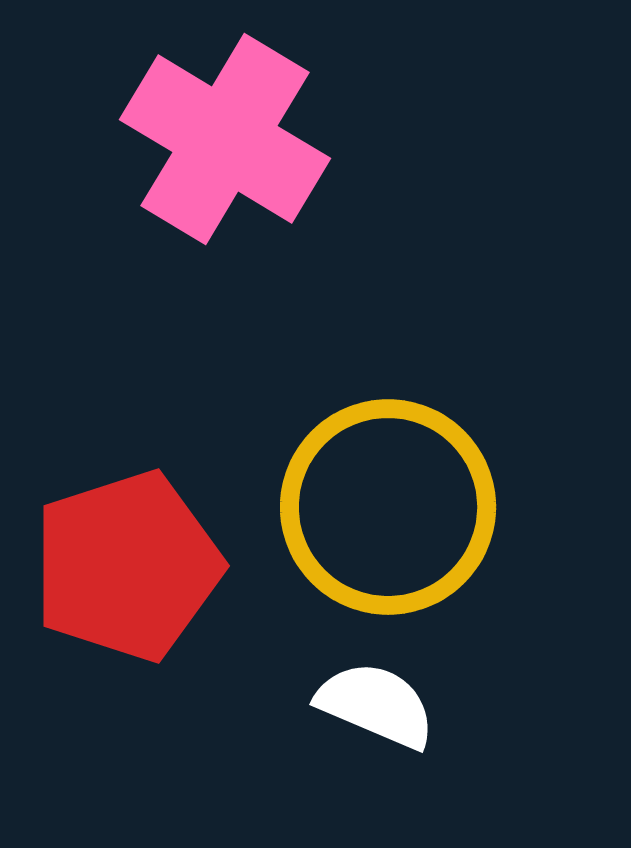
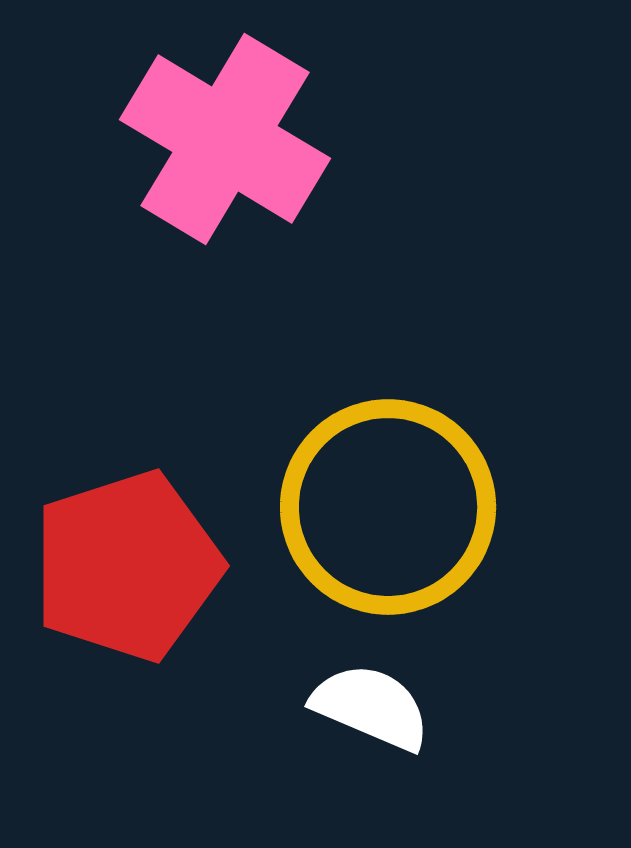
white semicircle: moved 5 px left, 2 px down
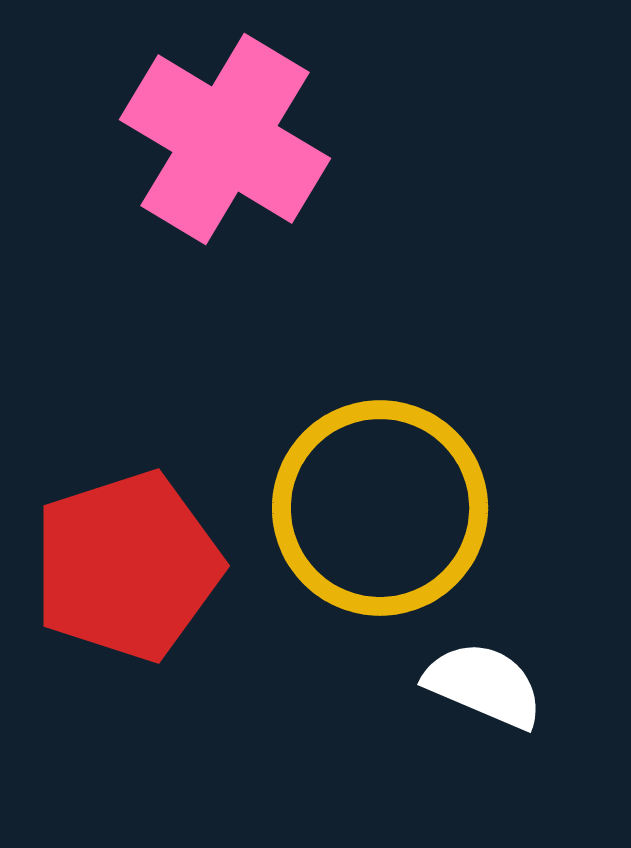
yellow circle: moved 8 px left, 1 px down
white semicircle: moved 113 px right, 22 px up
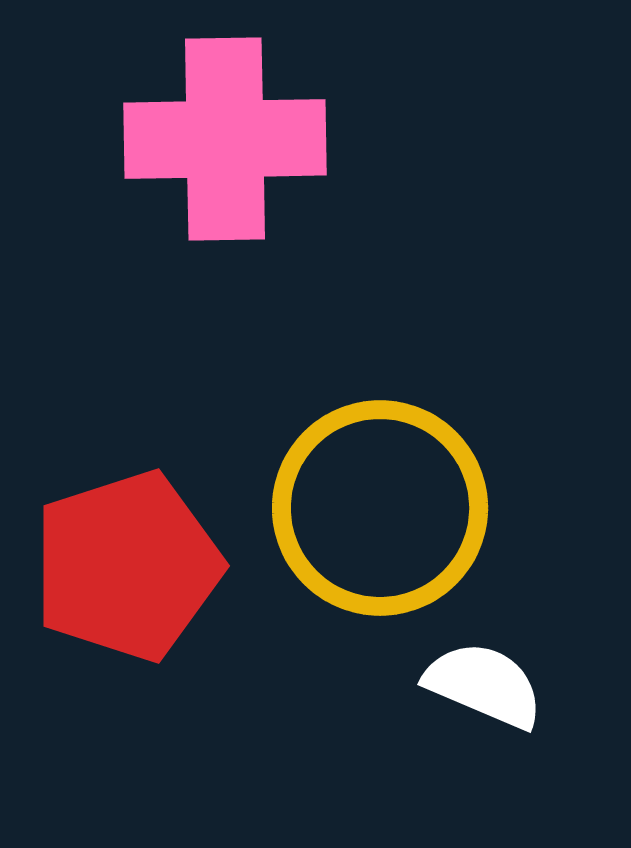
pink cross: rotated 32 degrees counterclockwise
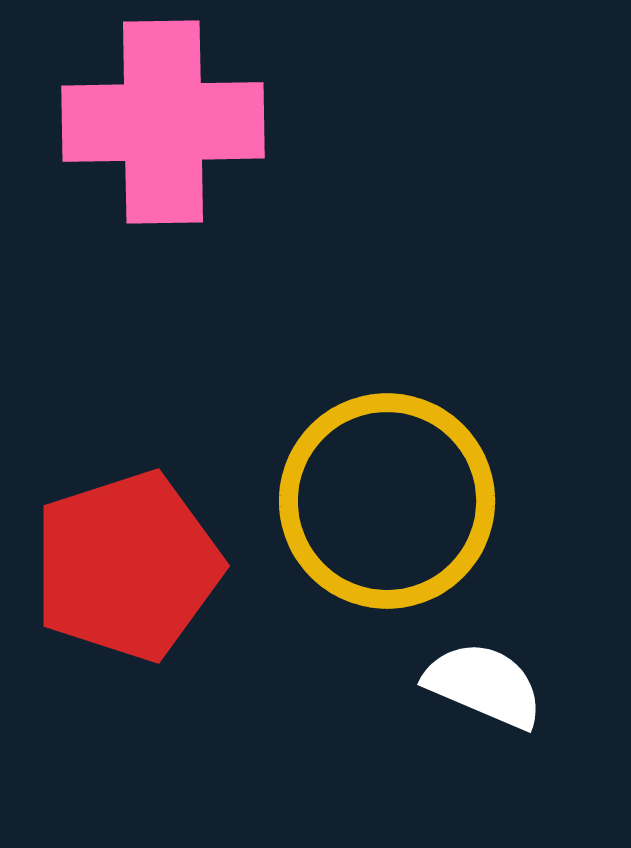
pink cross: moved 62 px left, 17 px up
yellow circle: moved 7 px right, 7 px up
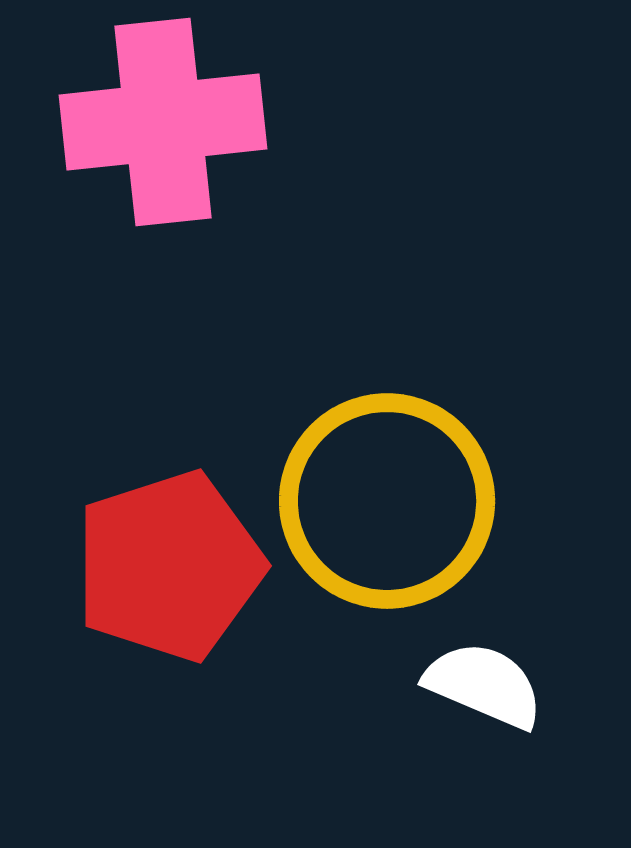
pink cross: rotated 5 degrees counterclockwise
red pentagon: moved 42 px right
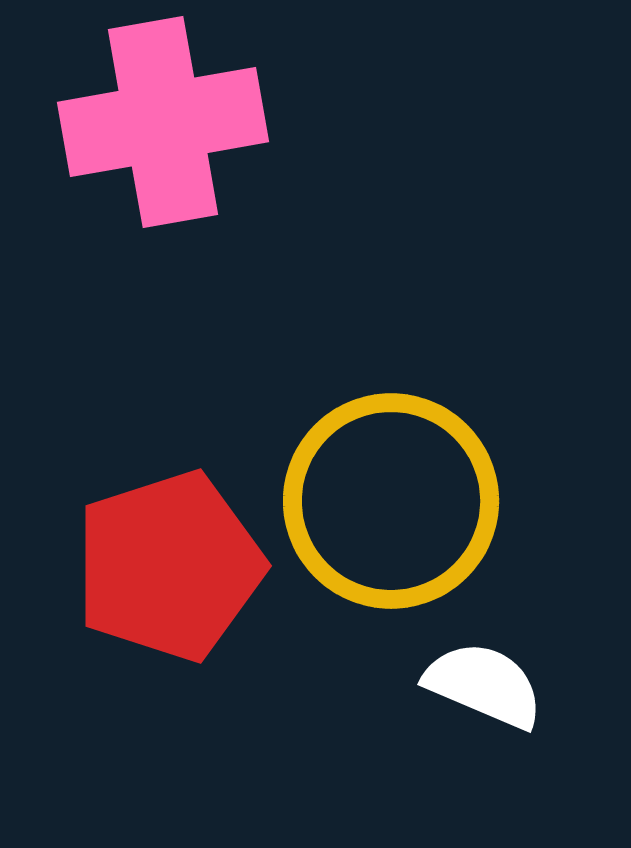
pink cross: rotated 4 degrees counterclockwise
yellow circle: moved 4 px right
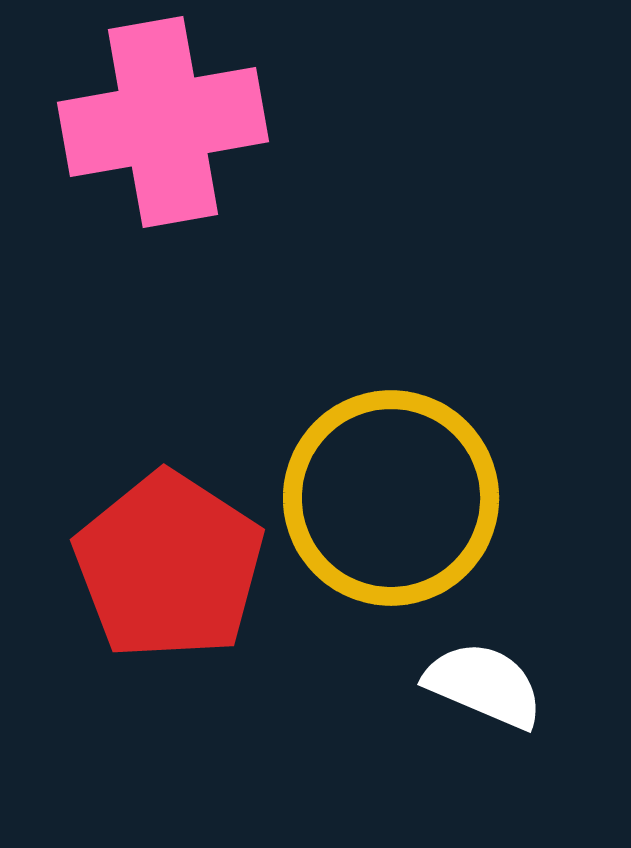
yellow circle: moved 3 px up
red pentagon: rotated 21 degrees counterclockwise
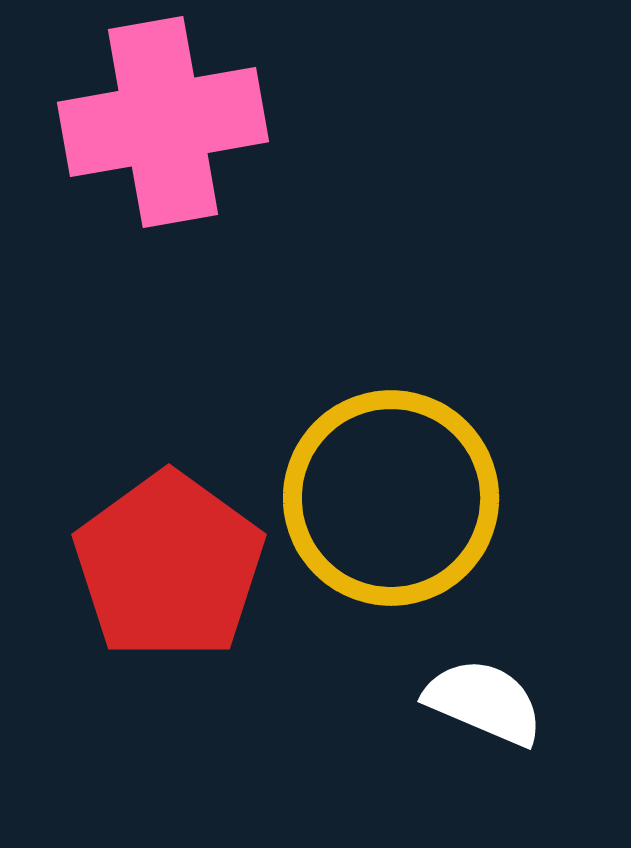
red pentagon: rotated 3 degrees clockwise
white semicircle: moved 17 px down
